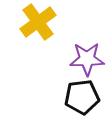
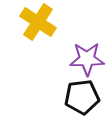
yellow cross: rotated 21 degrees counterclockwise
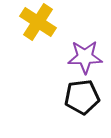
purple star: moved 2 px left, 2 px up
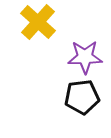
yellow cross: rotated 9 degrees clockwise
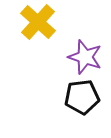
purple star: rotated 20 degrees clockwise
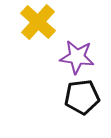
purple star: moved 8 px left; rotated 12 degrees counterclockwise
